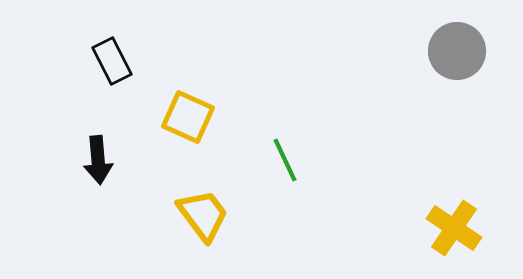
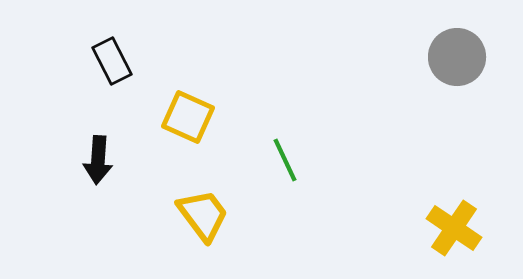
gray circle: moved 6 px down
black arrow: rotated 9 degrees clockwise
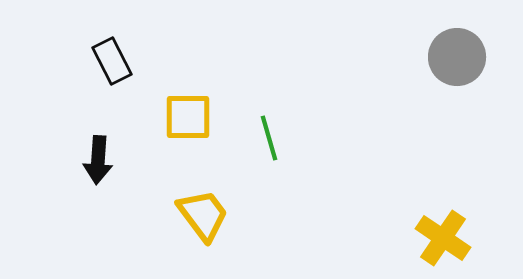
yellow square: rotated 24 degrees counterclockwise
green line: moved 16 px left, 22 px up; rotated 9 degrees clockwise
yellow cross: moved 11 px left, 10 px down
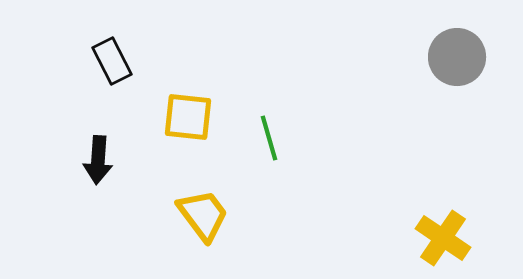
yellow square: rotated 6 degrees clockwise
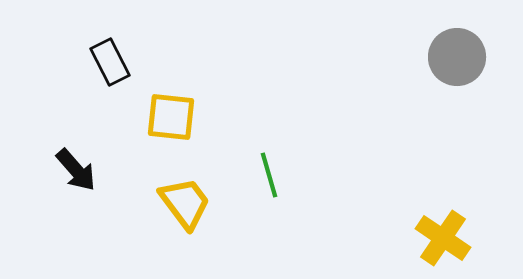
black rectangle: moved 2 px left, 1 px down
yellow square: moved 17 px left
green line: moved 37 px down
black arrow: moved 22 px left, 10 px down; rotated 45 degrees counterclockwise
yellow trapezoid: moved 18 px left, 12 px up
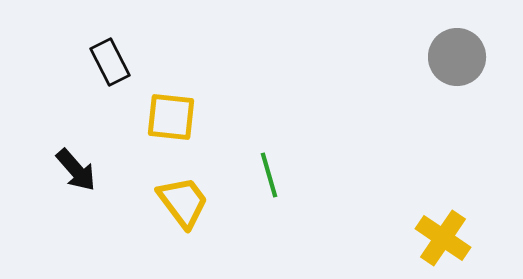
yellow trapezoid: moved 2 px left, 1 px up
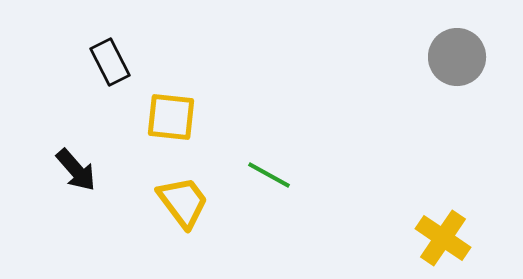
green line: rotated 45 degrees counterclockwise
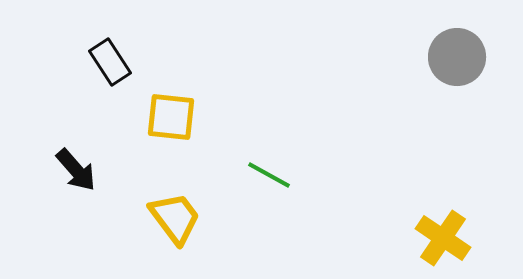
black rectangle: rotated 6 degrees counterclockwise
yellow trapezoid: moved 8 px left, 16 px down
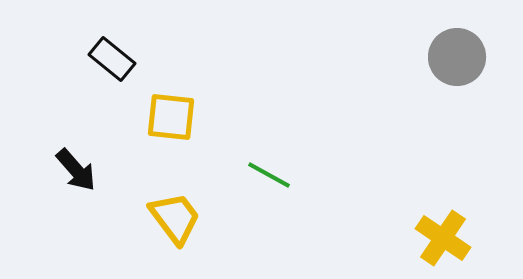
black rectangle: moved 2 px right, 3 px up; rotated 18 degrees counterclockwise
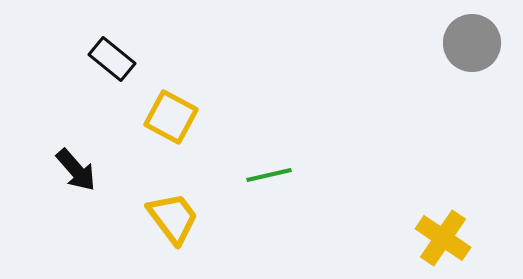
gray circle: moved 15 px right, 14 px up
yellow square: rotated 22 degrees clockwise
green line: rotated 42 degrees counterclockwise
yellow trapezoid: moved 2 px left
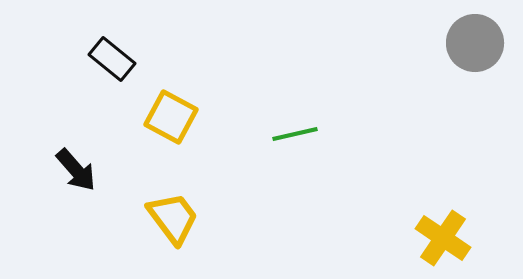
gray circle: moved 3 px right
green line: moved 26 px right, 41 px up
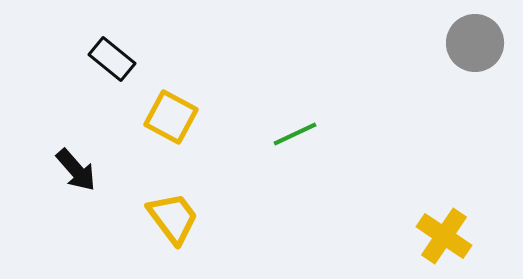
green line: rotated 12 degrees counterclockwise
yellow cross: moved 1 px right, 2 px up
